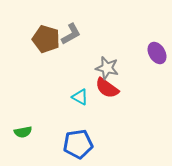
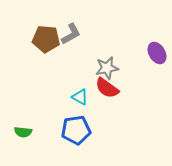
brown pentagon: rotated 12 degrees counterclockwise
gray star: rotated 25 degrees counterclockwise
green semicircle: rotated 18 degrees clockwise
blue pentagon: moved 2 px left, 14 px up
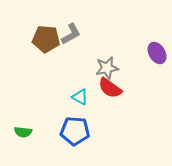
red semicircle: moved 3 px right
blue pentagon: moved 1 px left, 1 px down; rotated 12 degrees clockwise
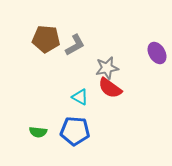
gray L-shape: moved 4 px right, 11 px down
green semicircle: moved 15 px right
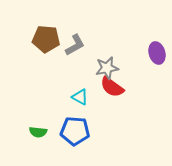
purple ellipse: rotated 15 degrees clockwise
red semicircle: moved 2 px right, 1 px up
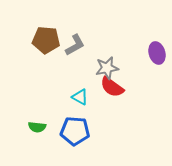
brown pentagon: moved 1 px down
green semicircle: moved 1 px left, 5 px up
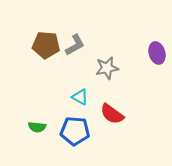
brown pentagon: moved 5 px down
red semicircle: moved 27 px down
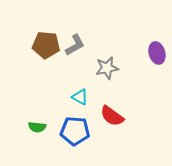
red semicircle: moved 2 px down
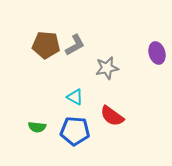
cyan triangle: moved 5 px left
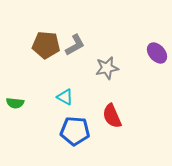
purple ellipse: rotated 25 degrees counterclockwise
cyan triangle: moved 10 px left
red semicircle: rotated 30 degrees clockwise
green semicircle: moved 22 px left, 24 px up
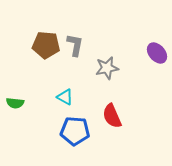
gray L-shape: rotated 50 degrees counterclockwise
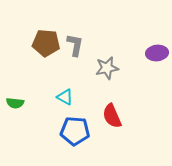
brown pentagon: moved 2 px up
purple ellipse: rotated 55 degrees counterclockwise
